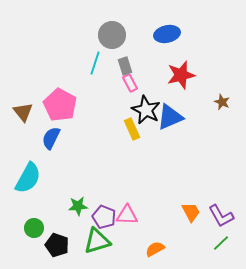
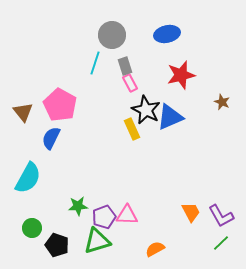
purple pentagon: rotated 30 degrees clockwise
green circle: moved 2 px left
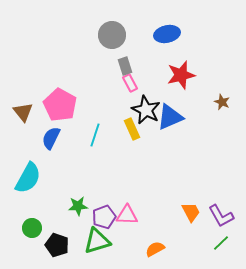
cyan line: moved 72 px down
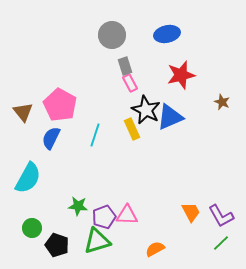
green star: rotated 12 degrees clockwise
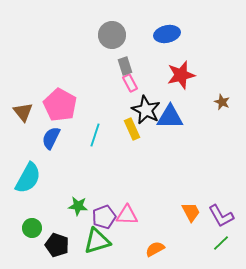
blue triangle: rotated 24 degrees clockwise
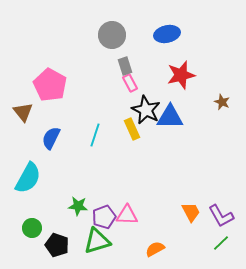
pink pentagon: moved 10 px left, 20 px up
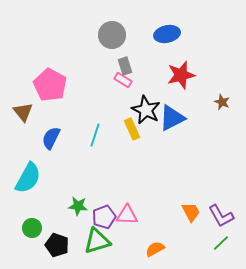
pink rectangle: moved 7 px left, 3 px up; rotated 30 degrees counterclockwise
blue triangle: moved 2 px right, 1 px down; rotated 28 degrees counterclockwise
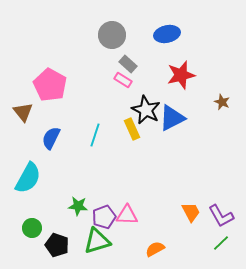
gray rectangle: moved 3 px right, 2 px up; rotated 30 degrees counterclockwise
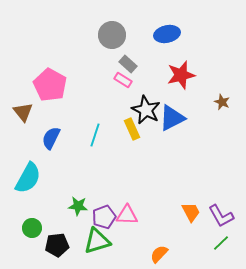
black pentagon: rotated 25 degrees counterclockwise
orange semicircle: moved 4 px right, 5 px down; rotated 18 degrees counterclockwise
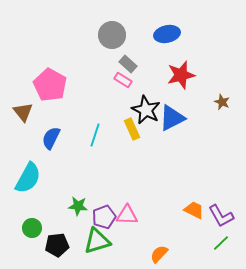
orange trapezoid: moved 3 px right, 2 px up; rotated 35 degrees counterclockwise
